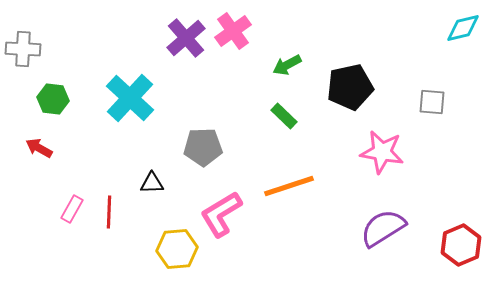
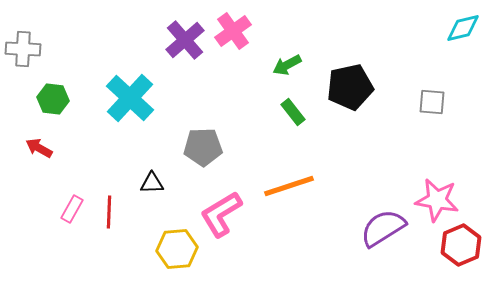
purple cross: moved 1 px left, 2 px down
green rectangle: moved 9 px right, 4 px up; rotated 8 degrees clockwise
pink star: moved 55 px right, 48 px down
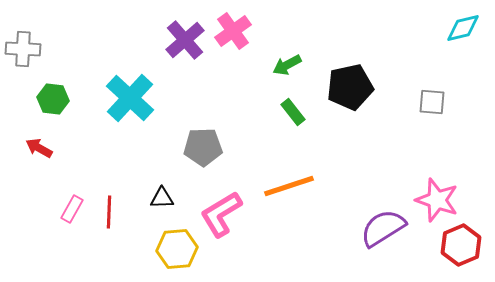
black triangle: moved 10 px right, 15 px down
pink star: rotated 9 degrees clockwise
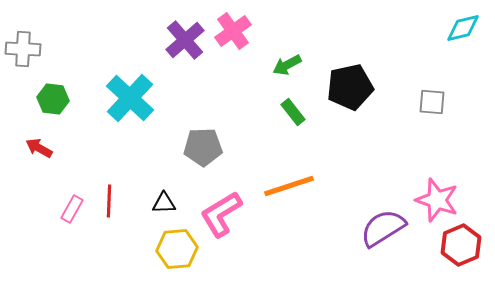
black triangle: moved 2 px right, 5 px down
red line: moved 11 px up
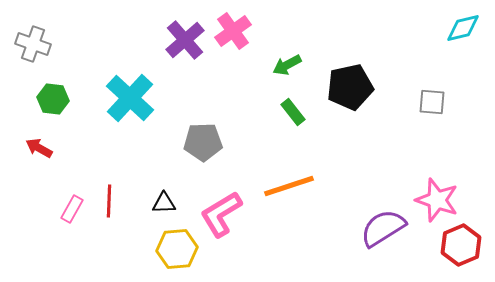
gray cross: moved 10 px right, 5 px up; rotated 16 degrees clockwise
gray pentagon: moved 5 px up
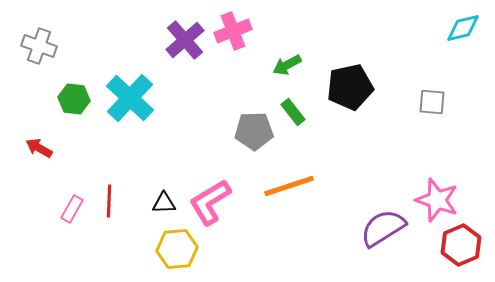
pink cross: rotated 15 degrees clockwise
gray cross: moved 6 px right, 2 px down
green hexagon: moved 21 px right
gray pentagon: moved 51 px right, 11 px up
pink L-shape: moved 11 px left, 12 px up
